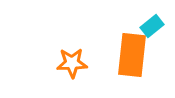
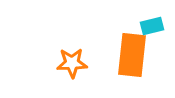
cyan rectangle: rotated 25 degrees clockwise
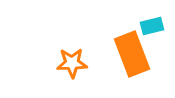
orange rectangle: moved 1 px up; rotated 27 degrees counterclockwise
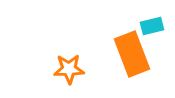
orange star: moved 3 px left, 6 px down
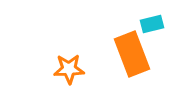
cyan rectangle: moved 2 px up
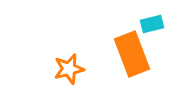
orange star: rotated 12 degrees counterclockwise
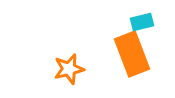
cyan rectangle: moved 10 px left, 2 px up
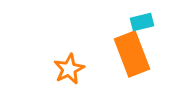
orange star: rotated 12 degrees counterclockwise
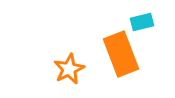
orange rectangle: moved 11 px left
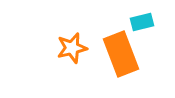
orange star: moved 3 px right, 21 px up; rotated 12 degrees clockwise
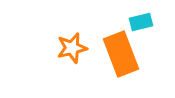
cyan rectangle: moved 1 px left
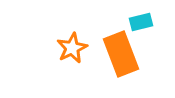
orange star: rotated 12 degrees counterclockwise
